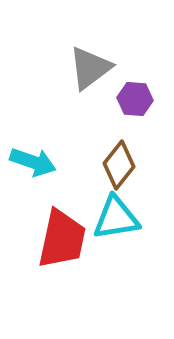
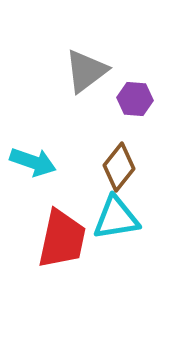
gray triangle: moved 4 px left, 3 px down
brown diamond: moved 2 px down
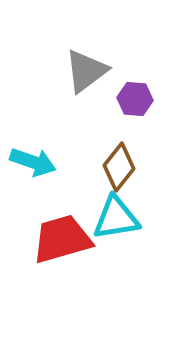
red trapezoid: rotated 118 degrees counterclockwise
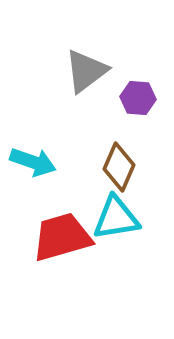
purple hexagon: moved 3 px right, 1 px up
brown diamond: rotated 15 degrees counterclockwise
red trapezoid: moved 2 px up
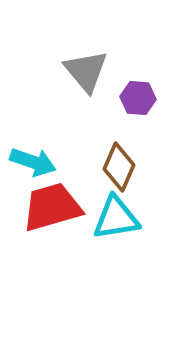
gray triangle: rotated 33 degrees counterclockwise
red trapezoid: moved 10 px left, 30 px up
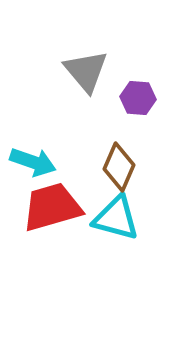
cyan triangle: rotated 24 degrees clockwise
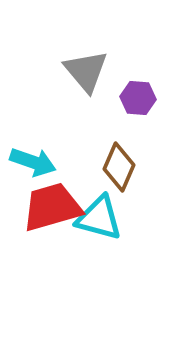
cyan triangle: moved 17 px left
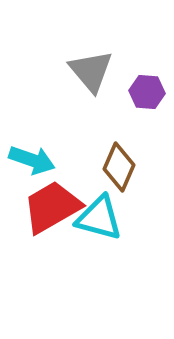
gray triangle: moved 5 px right
purple hexagon: moved 9 px right, 6 px up
cyan arrow: moved 1 px left, 2 px up
red trapezoid: rotated 14 degrees counterclockwise
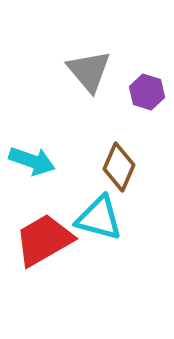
gray triangle: moved 2 px left
purple hexagon: rotated 12 degrees clockwise
cyan arrow: moved 1 px down
red trapezoid: moved 8 px left, 33 px down
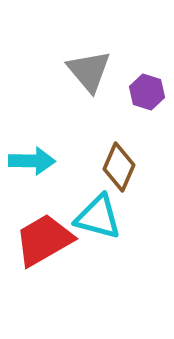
cyan arrow: rotated 18 degrees counterclockwise
cyan triangle: moved 1 px left, 1 px up
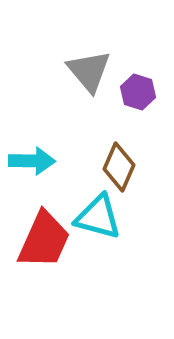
purple hexagon: moved 9 px left
red trapezoid: rotated 144 degrees clockwise
